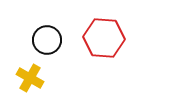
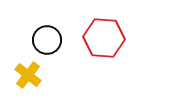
yellow cross: moved 2 px left, 3 px up; rotated 8 degrees clockwise
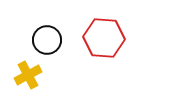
yellow cross: rotated 24 degrees clockwise
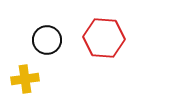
yellow cross: moved 3 px left, 4 px down; rotated 20 degrees clockwise
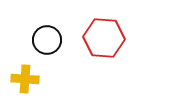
yellow cross: rotated 12 degrees clockwise
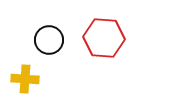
black circle: moved 2 px right
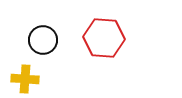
black circle: moved 6 px left
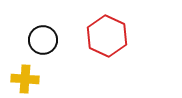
red hexagon: moved 3 px right, 2 px up; rotated 21 degrees clockwise
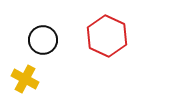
yellow cross: rotated 24 degrees clockwise
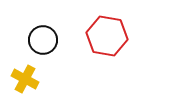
red hexagon: rotated 15 degrees counterclockwise
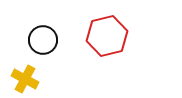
red hexagon: rotated 24 degrees counterclockwise
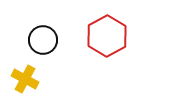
red hexagon: rotated 15 degrees counterclockwise
